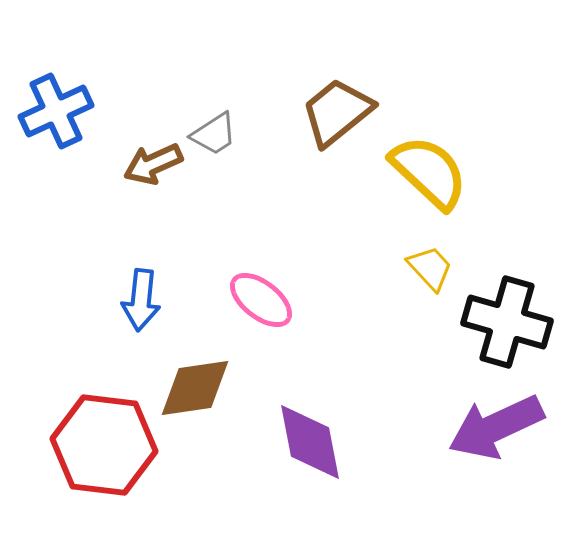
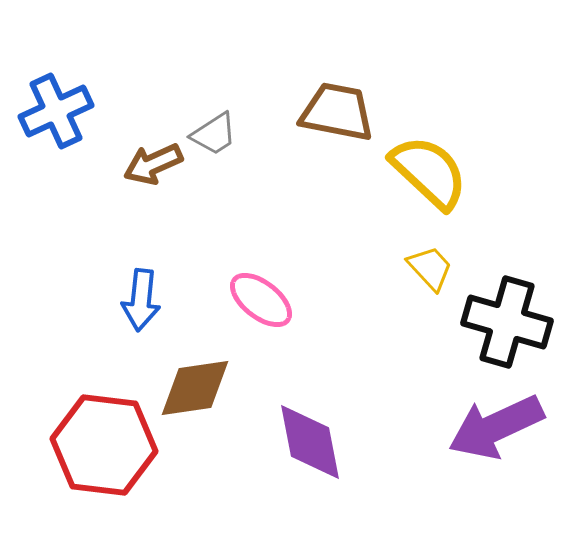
brown trapezoid: rotated 50 degrees clockwise
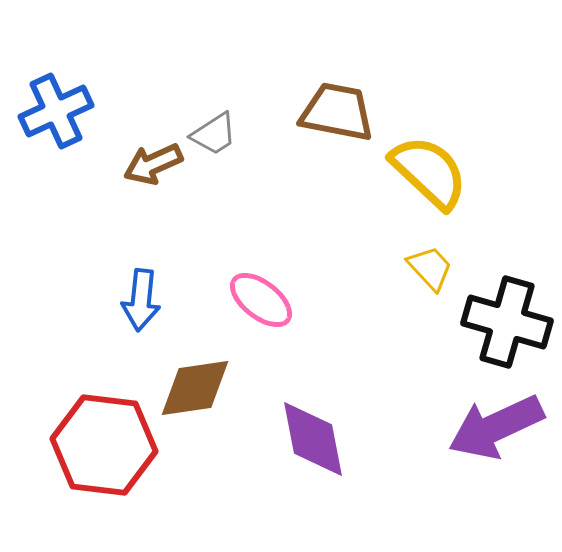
purple diamond: moved 3 px right, 3 px up
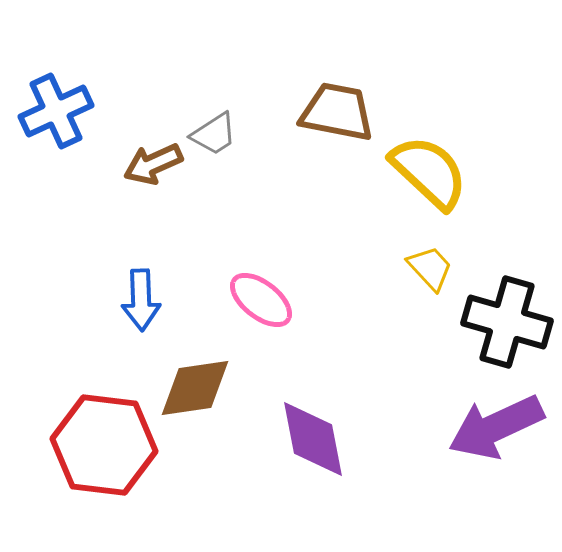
blue arrow: rotated 8 degrees counterclockwise
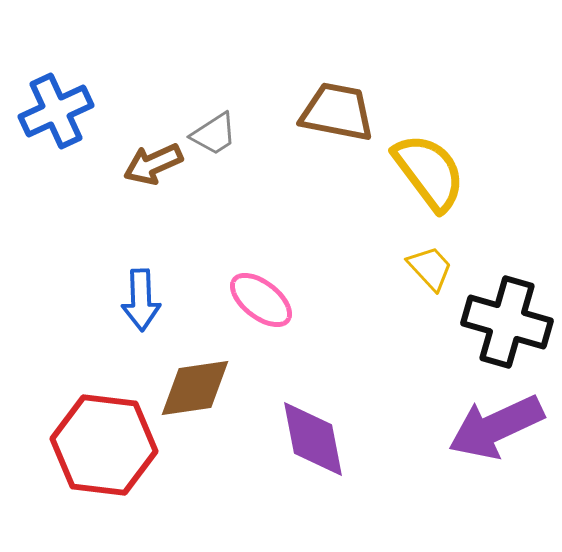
yellow semicircle: rotated 10 degrees clockwise
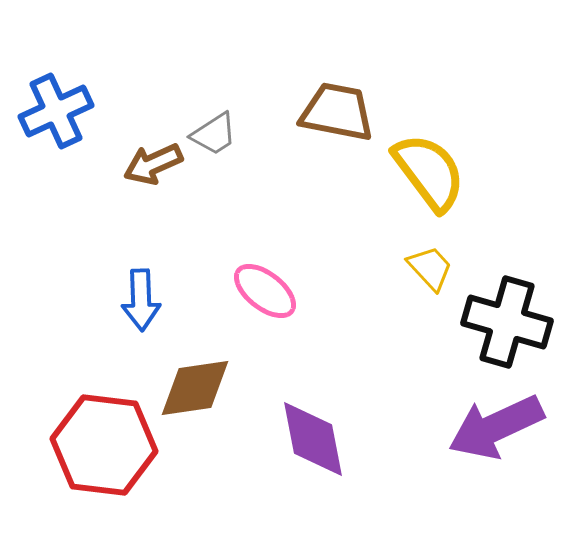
pink ellipse: moved 4 px right, 9 px up
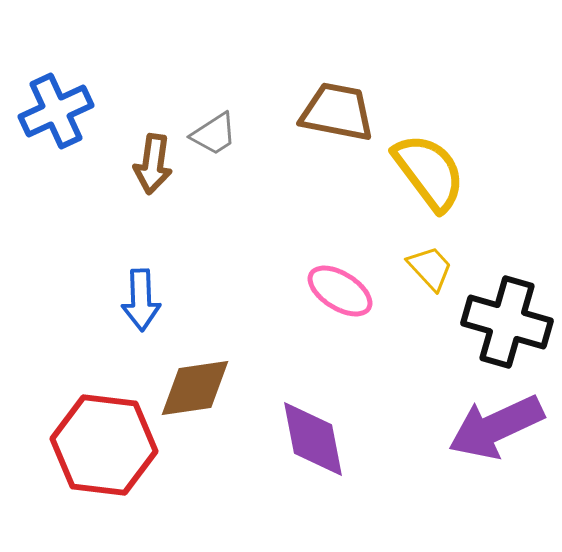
brown arrow: rotated 58 degrees counterclockwise
pink ellipse: moved 75 px right; rotated 6 degrees counterclockwise
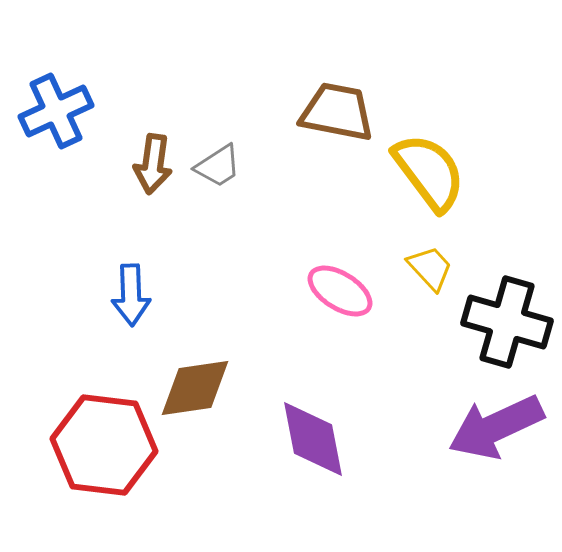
gray trapezoid: moved 4 px right, 32 px down
blue arrow: moved 10 px left, 5 px up
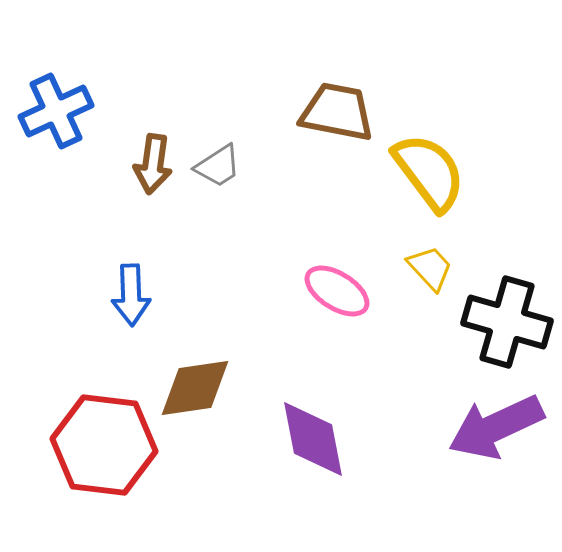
pink ellipse: moved 3 px left
